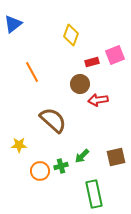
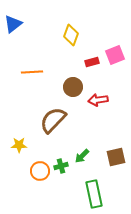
orange line: rotated 65 degrees counterclockwise
brown circle: moved 7 px left, 3 px down
brown semicircle: rotated 88 degrees counterclockwise
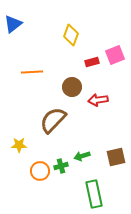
brown circle: moved 1 px left
green arrow: rotated 28 degrees clockwise
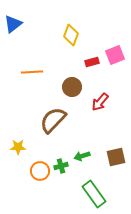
red arrow: moved 2 px right, 2 px down; rotated 42 degrees counterclockwise
yellow star: moved 1 px left, 2 px down
green rectangle: rotated 24 degrees counterclockwise
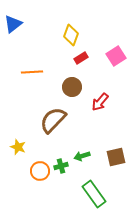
pink square: moved 1 px right, 1 px down; rotated 12 degrees counterclockwise
red rectangle: moved 11 px left, 4 px up; rotated 16 degrees counterclockwise
yellow star: rotated 21 degrees clockwise
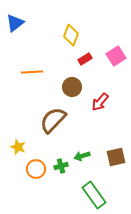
blue triangle: moved 2 px right, 1 px up
red rectangle: moved 4 px right, 1 px down
orange circle: moved 4 px left, 2 px up
green rectangle: moved 1 px down
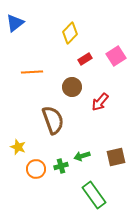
yellow diamond: moved 1 px left, 2 px up; rotated 25 degrees clockwise
brown semicircle: rotated 116 degrees clockwise
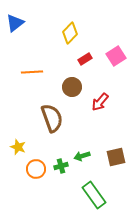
brown semicircle: moved 1 px left, 2 px up
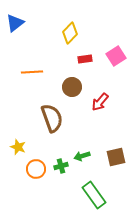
red rectangle: rotated 24 degrees clockwise
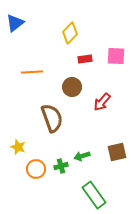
pink square: rotated 36 degrees clockwise
red arrow: moved 2 px right
brown square: moved 1 px right, 5 px up
